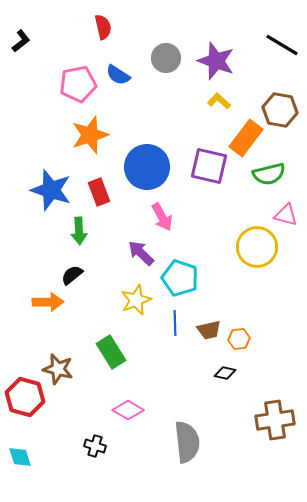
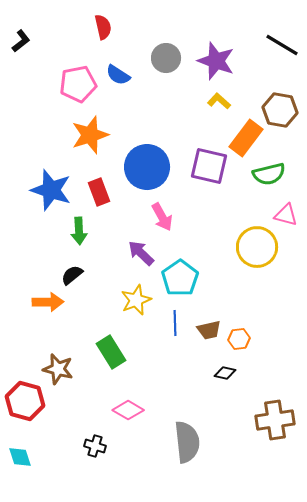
cyan pentagon: rotated 18 degrees clockwise
red hexagon: moved 4 px down
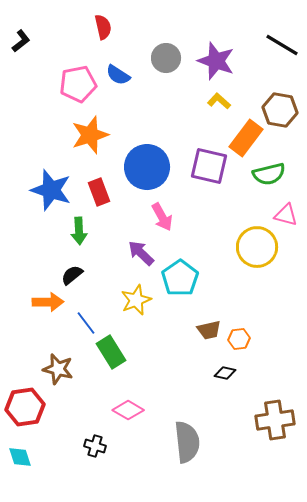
blue line: moved 89 px left; rotated 35 degrees counterclockwise
red hexagon: moved 6 px down; rotated 24 degrees counterclockwise
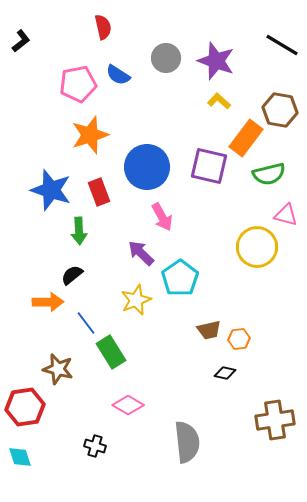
pink diamond: moved 5 px up
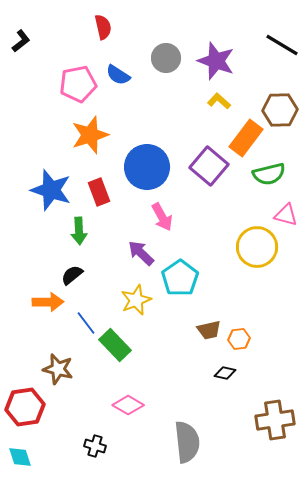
brown hexagon: rotated 12 degrees counterclockwise
purple square: rotated 27 degrees clockwise
green rectangle: moved 4 px right, 7 px up; rotated 12 degrees counterclockwise
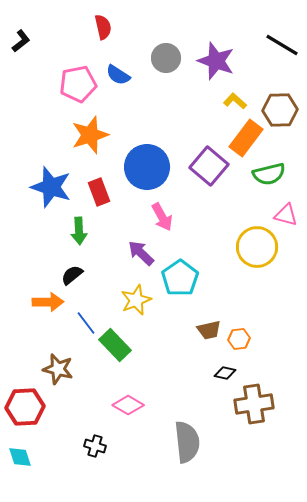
yellow L-shape: moved 16 px right
blue star: moved 3 px up
red hexagon: rotated 6 degrees clockwise
brown cross: moved 21 px left, 16 px up
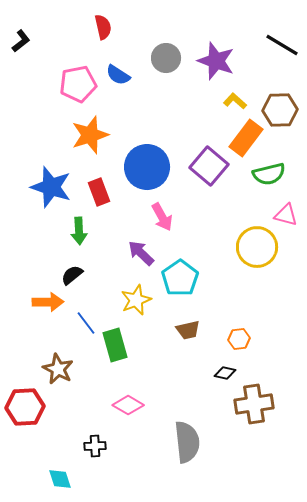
brown trapezoid: moved 21 px left
green rectangle: rotated 28 degrees clockwise
brown star: rotated 12 degrees clockwise
black cross: rotated 20 degrees counterclockwise
cyan diamond: moved 40 px right, 22 px down
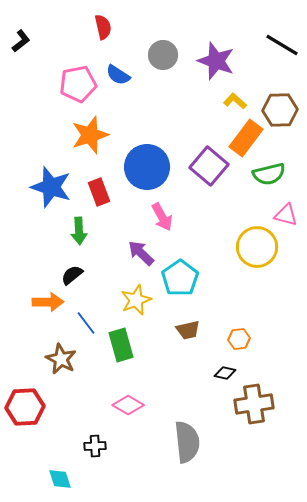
gray circle: moved 3 px left, 3 px up
green rectangle: moved 6 px right
brown star: moved 3 px right, 10 px up
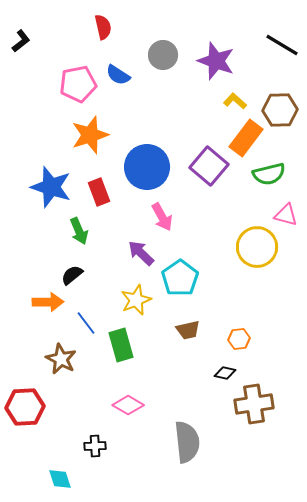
green arrow: rotated 20 degrees counterclockwise
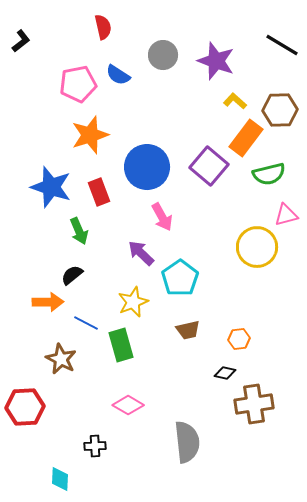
pink triangle: rotated 30 degrees counterclockwise
yellow star: moved 3 px left, 2 px down
blue line: rotated 25 degrees counterclockwise
cyan diamond: rotated 20 degrees clockwise
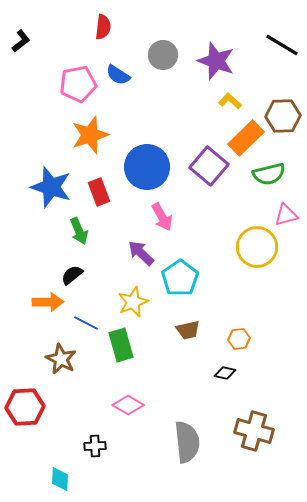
red semicircle: rotated 20 degrees clockwise
yellow L-shape: moved 5 px left
brown hexagon: moved 3 px right, 6 px down
orange rectangle: rotated 9 degrees clockwise
brown cross: moved 27 px down; rotated 24 degrees clockwise
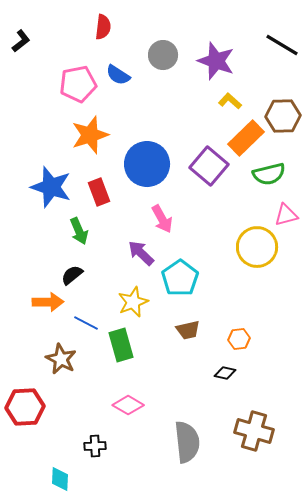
blue circle: moved 3 px up
pink arrow: moved 2 px down
